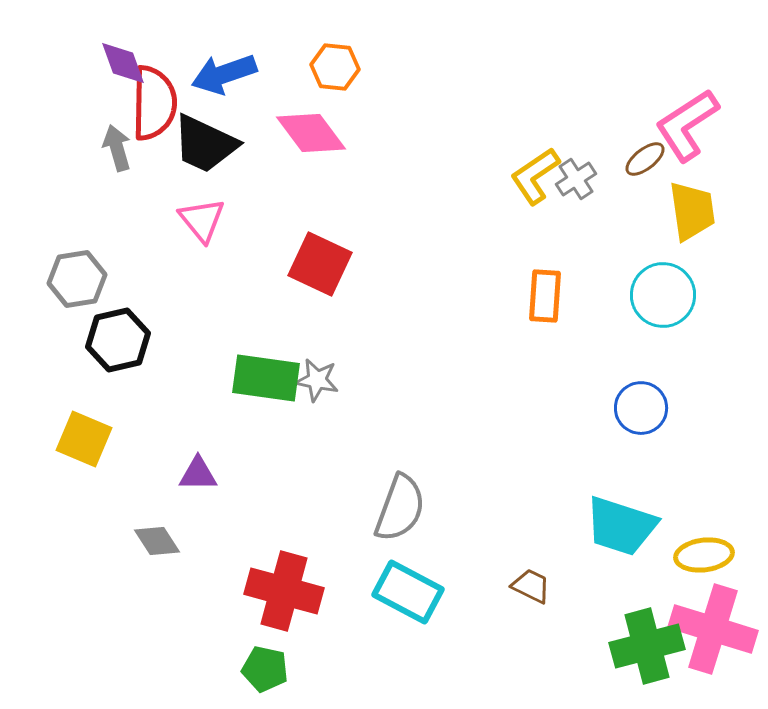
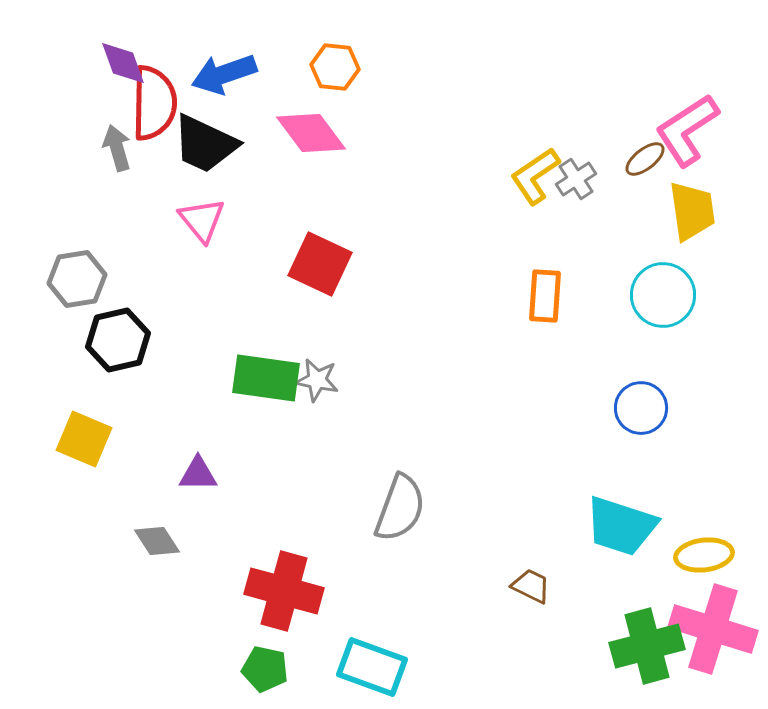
pink L-shape: moved 5 px down
cyan rectangle: moved 36 px left, 75 px down; rotated 8 degrees counterclockwise
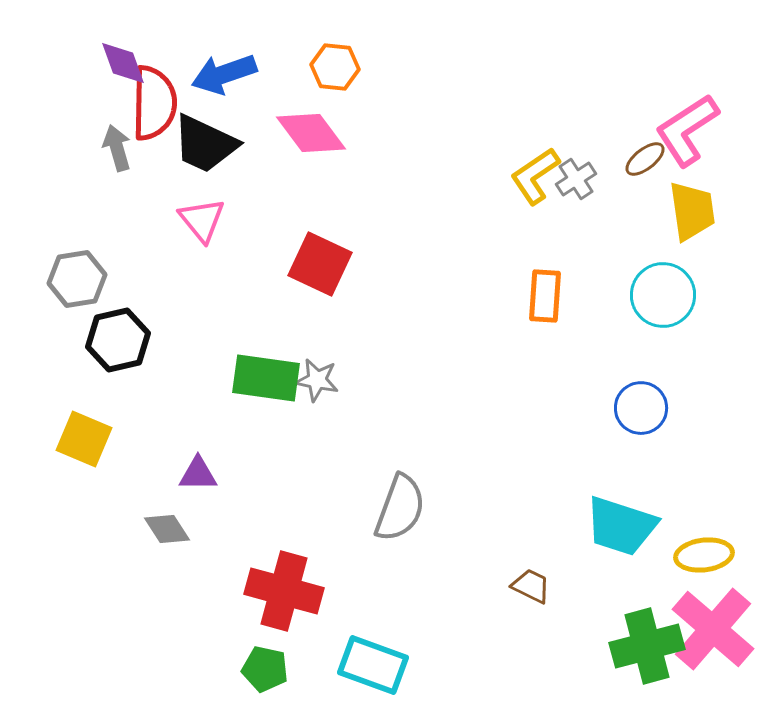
gray diamond: moved 10 px right, 12 px up
pink cross: rotated 24 degrees clockwise
cyan rectangle: moved 1 px right, 2 px up
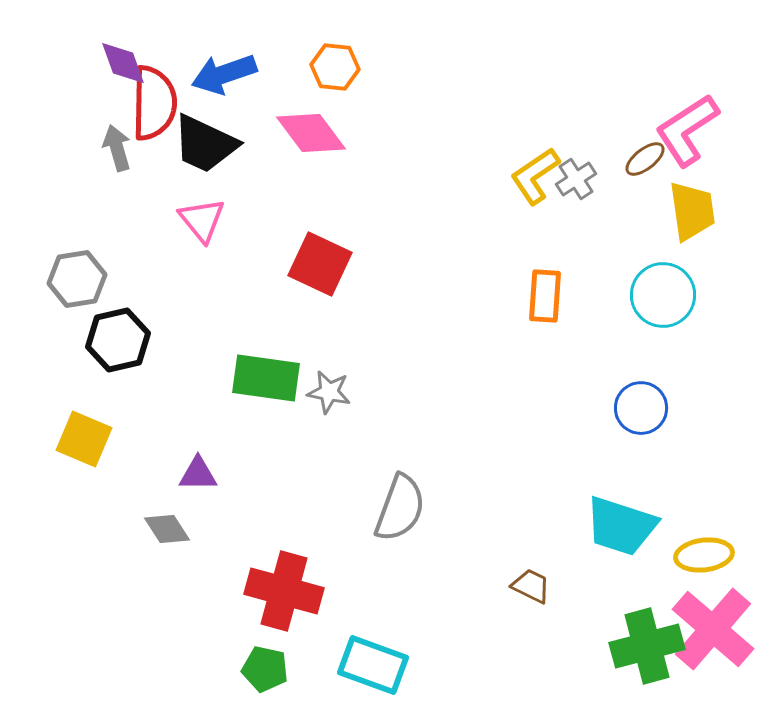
gray star: moved 12 px right, 12 px down
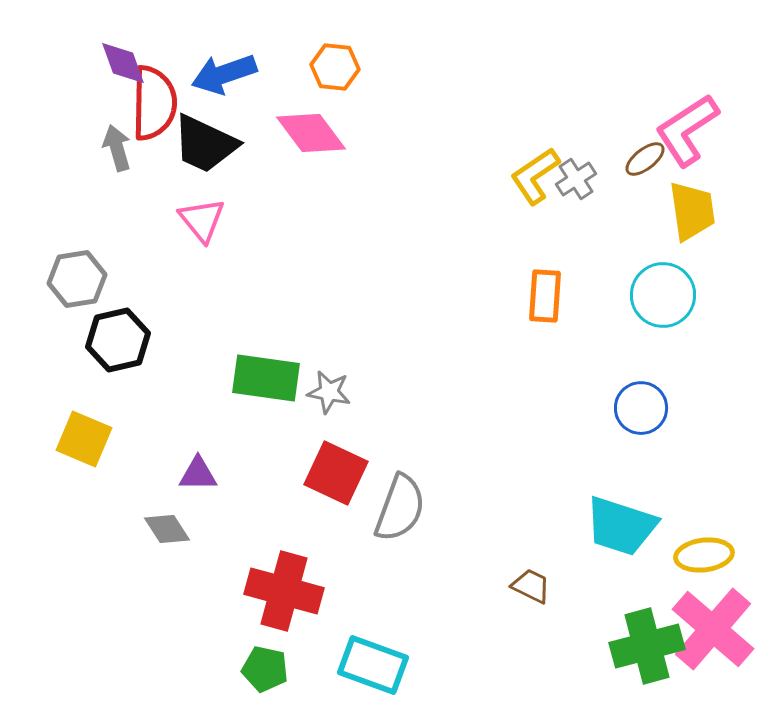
red square: moved 16 px right, 209 px down
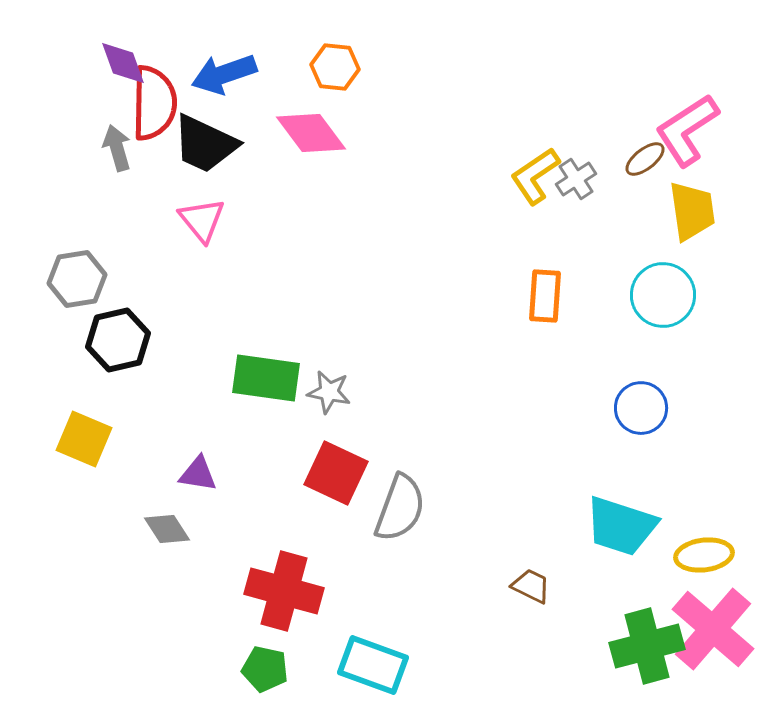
purple triangle: rotated 9 degrees clockwise
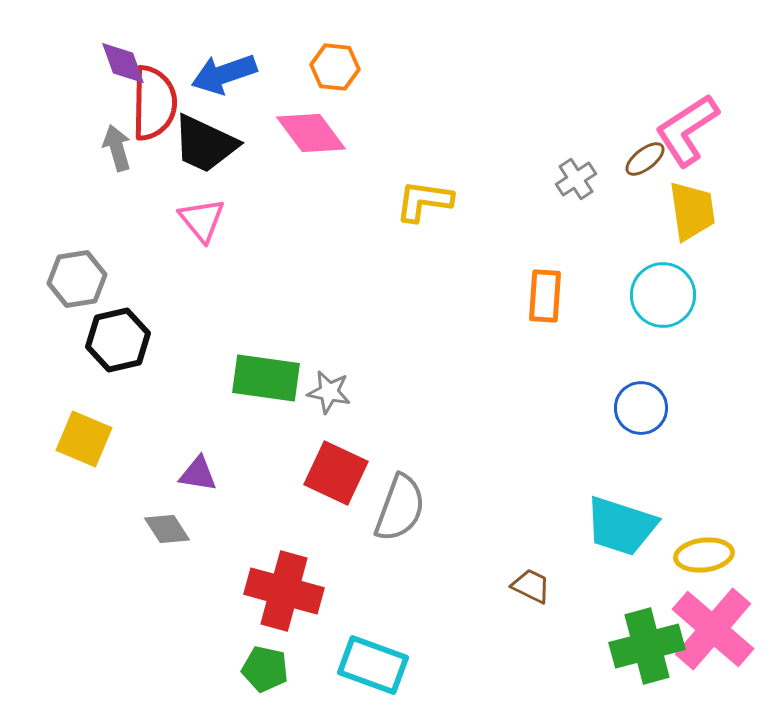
yellow L-shape: moved 111 px left, 25 px down; rotated 42 degrees clockwise
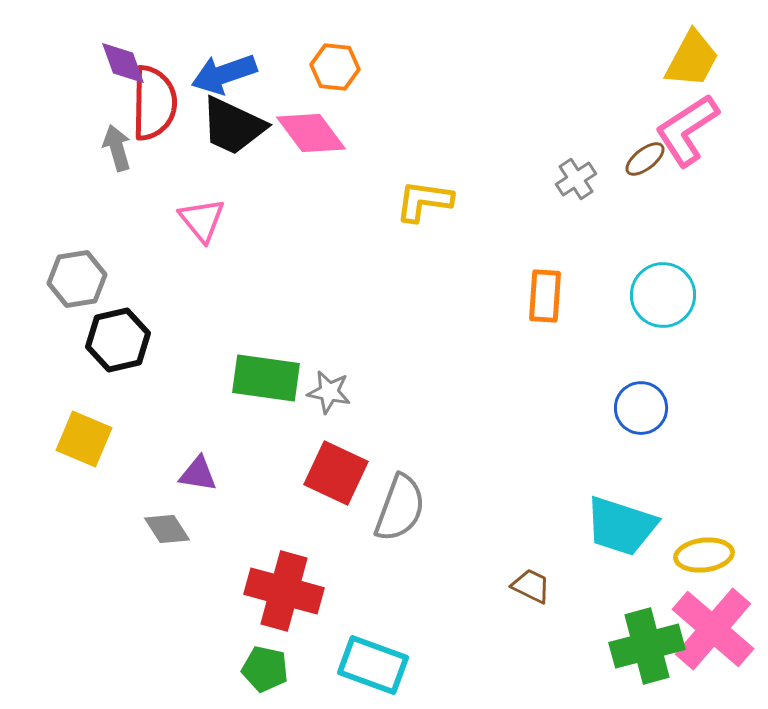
black trapezoid: moved 28 px right, 18 px up
yellow trapezoid: moved 152 px up; rotated 36 degrees clockwise
